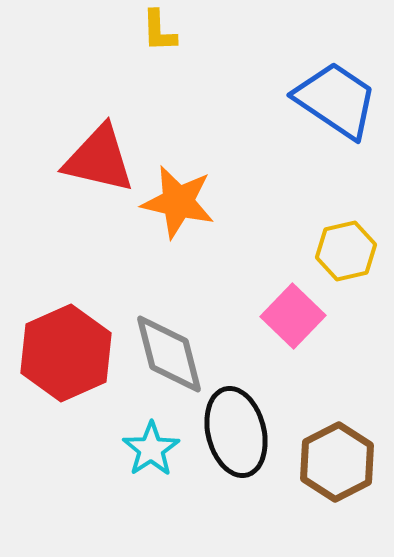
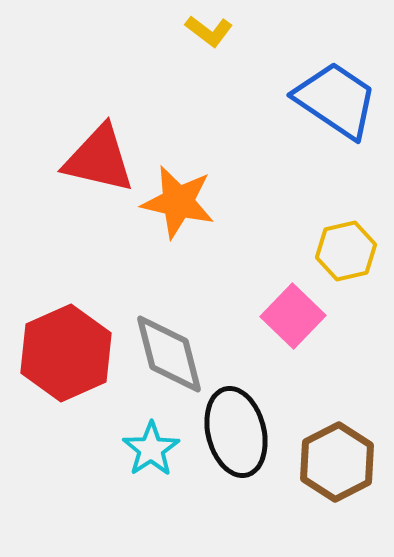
yellow L-shape: moved 50 px right; rotated 51 degrees counterclockwise
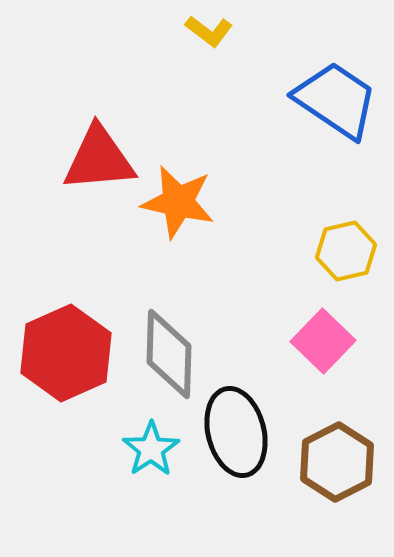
red triangle: rotated 18 degrees counterclockwise
pink square: moved 30 px right, 25 px down
gray diamond: rotated 16 degrees clockwise
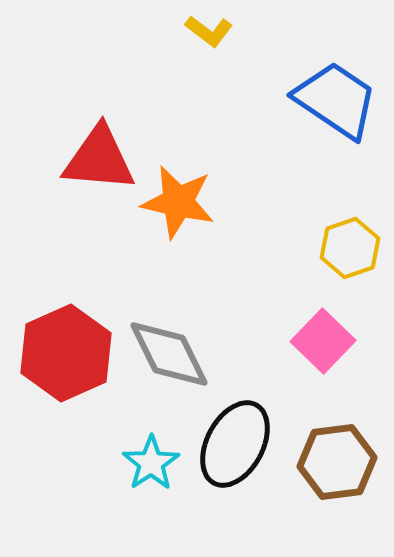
red triangle: rotated 10 degrees clockwise
yellow hexagon: moved 4 px right, 3 px up; rotated 6 degrees counterclockwise
gray diamond: rotated 28 degrees counterclockwise
black ellipse: moved 1 px left, 12 px down; rotated 42 degrees clockwise
cyan star: moved 14 px down
brown hexagon: rotated 20 degrees clockwise
